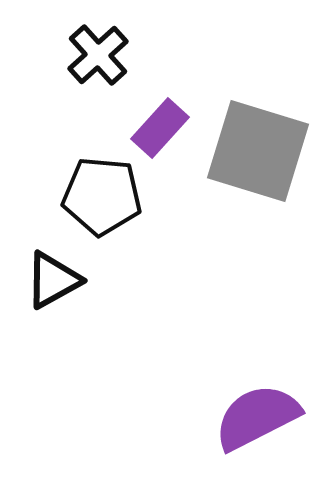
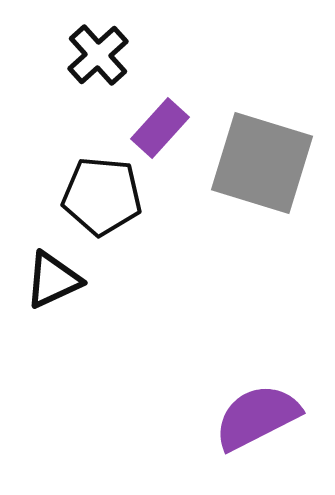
gray square: moved 4 px right, 12 px down
black triangle: rotated 4 degrees clockwise
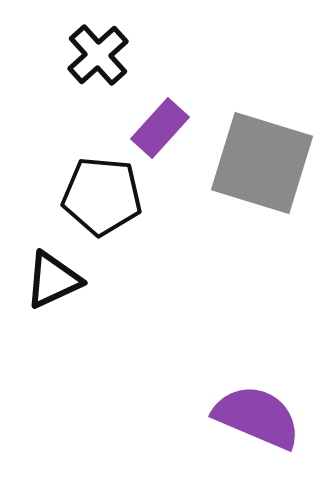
purple semicircle: rotated 50 degrees clockwise
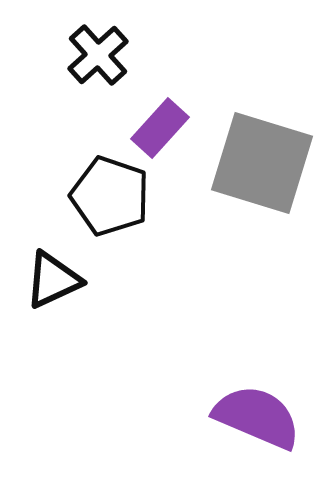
black pentagon: moved 8 px right; rotated 14 degrees clockwise
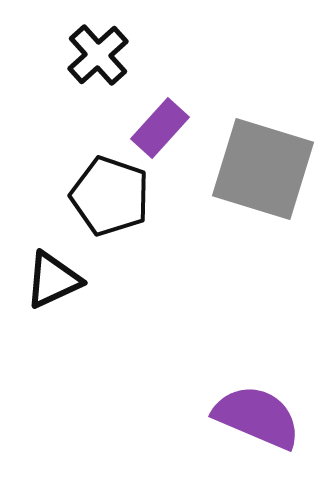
gray square: moved 1 px right, 6 px down
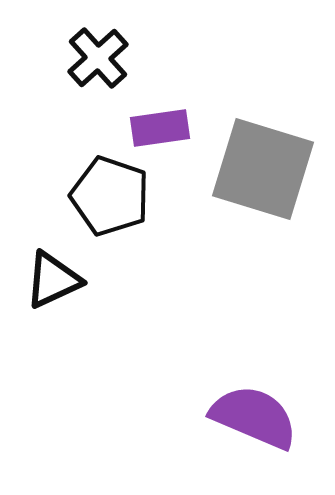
black cross: moved 3 px down
purple rectangle: rotated 40 degrees clockwise
purple semicircle: moved 3 px left
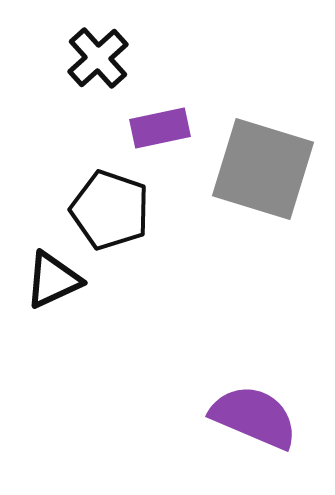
purple rectangle: rotated 4 degrees counterclockwise
black pentagon: moved 14 px down
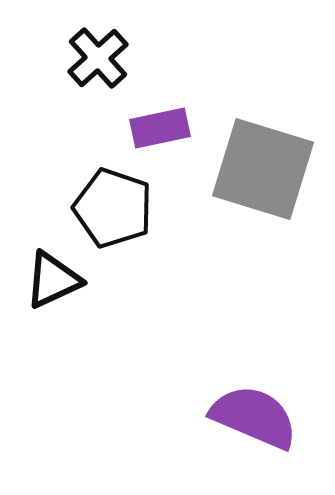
black pentagon: moved 3 px right, 2 px up
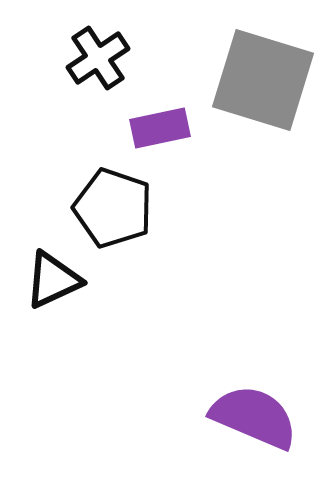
black cross: rotated 8 degrees clockwise
gray square: moved 89 px up
